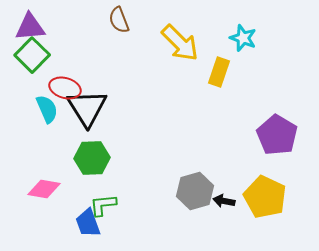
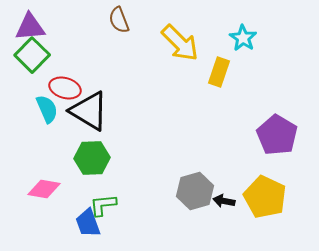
cyan star: rotated 12 degrees clockwise
black triangle: moved 2 px right, 3 px down; rotated 27 degrees counterclockwise
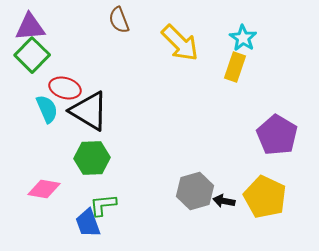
yellow rectangle: moved 16 px right, 5 px up
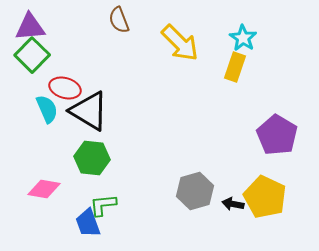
green hexagon: rotated 8 degrees clockwise
black arrow: moved 9 px right, 3 px down
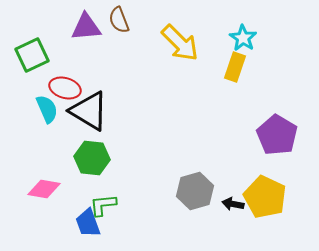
purple triangle: moved 56 px right
green square: rotated 20 degrees clockwise
